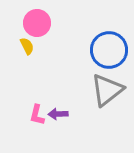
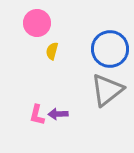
yellow semicircle: moved 25 px right, 5 px down; rotated 138 degrees counterclockwise
blue circle: moved 1 px right, 1 px up
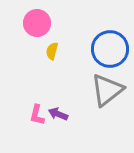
purple arrow: rotated 24 degrees clockwise
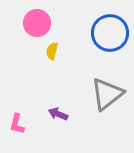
blue circle: moved 16 px up
gray triangle: moved 4 px down
pink L-shape: moved 20 px left, 9 px down
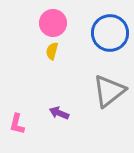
pink circle: moved 16 px right
gray triangle: moved 2 px right, 3 px up
purple arrow: moved 1 px right, 1 px up
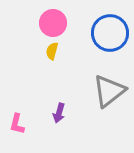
purple arrow: rotated 96 degrees counterclockwise
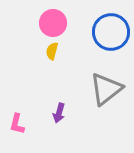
blue circle: moved 1 px right, 1 px up
gray triangle: moved 3 px left, 2 px up
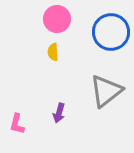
pink circle: moved 4 px right, 4 px up
yellow semicircle: moved 1 px right, 1 px down; rotated 18 degrees counterclockwise
gray triangle: moved 2 px down
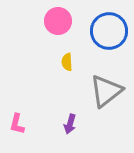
pink circle: moved 1 px right, 2 px down
blue circle: moved 2 px left, 1 px up
yellow semicircle: moved 14 px right, 10 px down
purple arrow: moved 11 px right, 11 px down
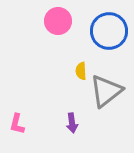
yellow semicircle: moved 14 px right, 9 px down
purple arrow: moved 2 px right, 1 px up; rotated 24 degrees counterclockwise
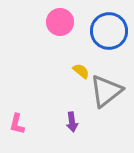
pink circle: moved 2 px right, 1 px down
yellow semicircle: rotated 132 degrees clockwise
purple arrow: moved 1 px up
